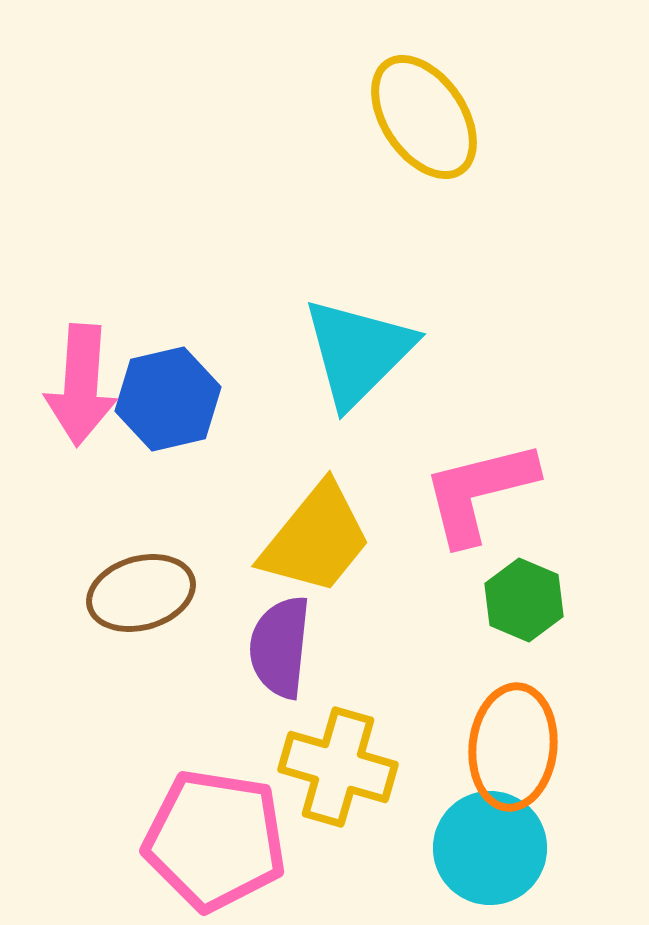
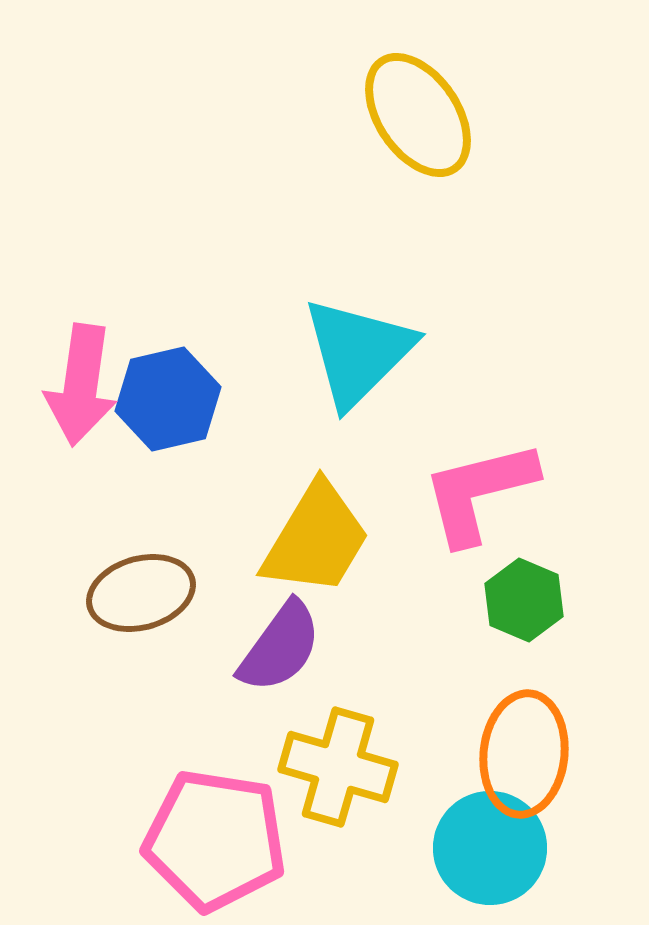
yellow ellipse: moved 6 px left, 2 px up
pink arrow: rotated 4 degrees clockwise
yellow trapezoid: rotated 8 degrees counterclockwise
purple semicircle: rotated 150 degrees counterclockwise
orange ellipse: moved 11 px right, 7 px down
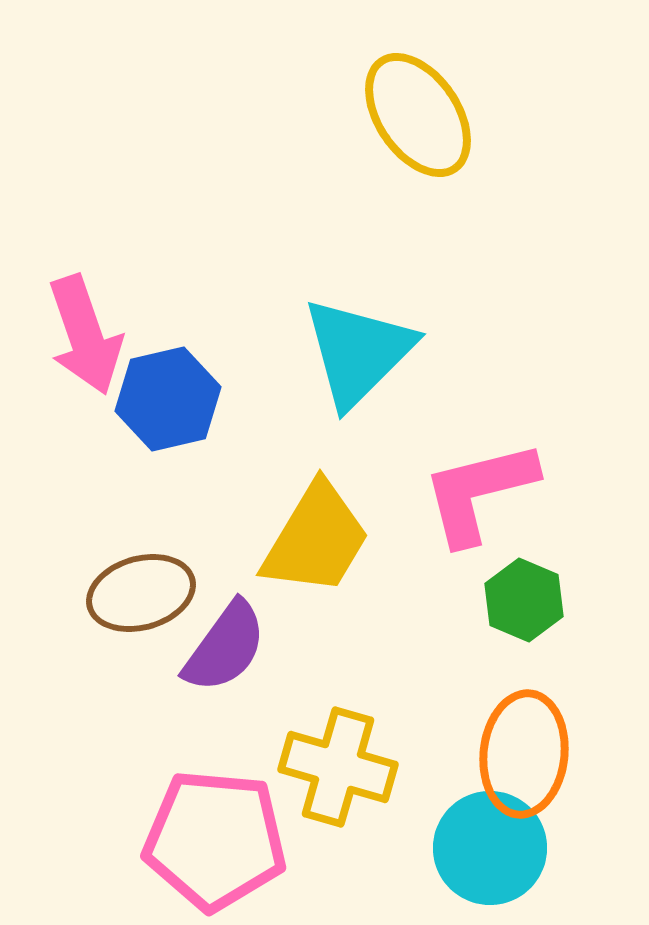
pink arrow: moved 4 px right, 50 px up; rotated 27 degrees counterclockwise
purple semicircle: moved 55 px left
pink pentagon: rotated 4 degrees counterclockwise
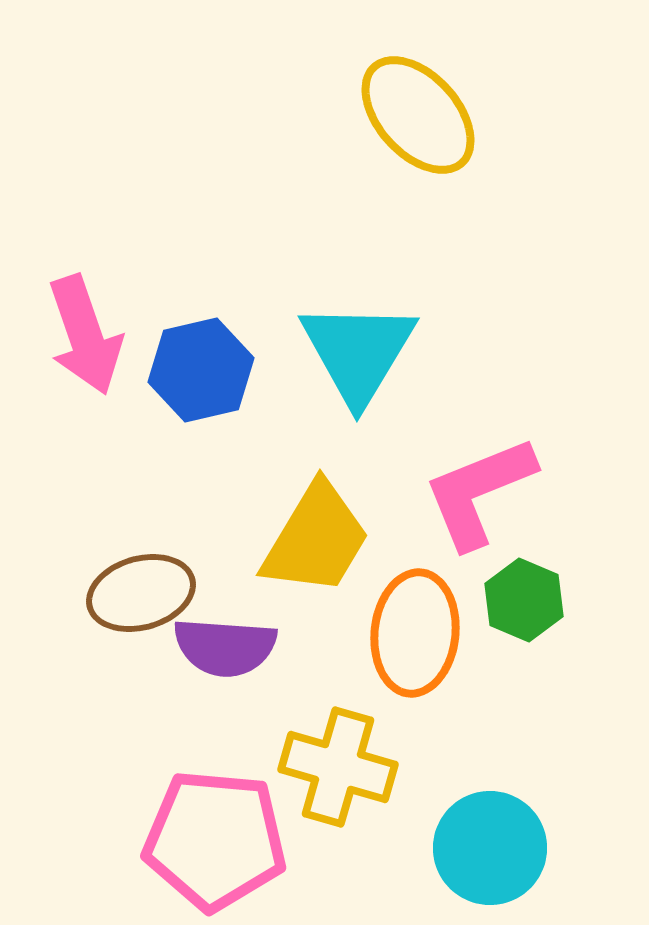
yellow ellipse: rotated 8 degrees counterclockwise
cyan triangle: rotated 14 degrees counterclockwise
blue hexagon: moved 33 px right, 29 px up
pink L-shape: rotated 8 degrees counterclockwise
purple semicircle: rotated 58 degrees clockwise
orange ellipse: moved 109 px left, 121 px up
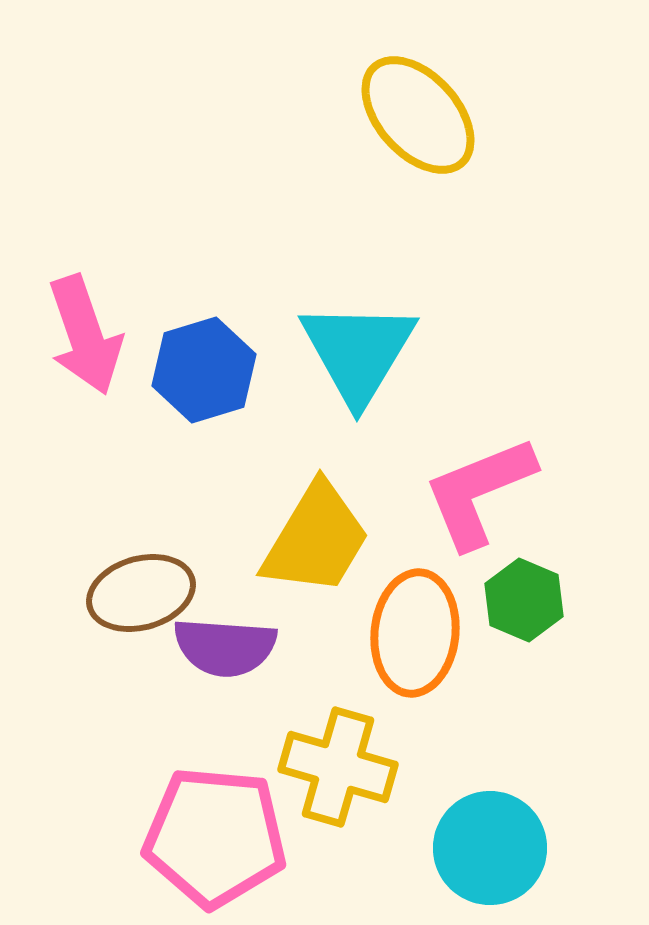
blue hexagon: moved 3 px right; rotated 4 degrees counterclockwise
pink pentagon: moved 3 px up
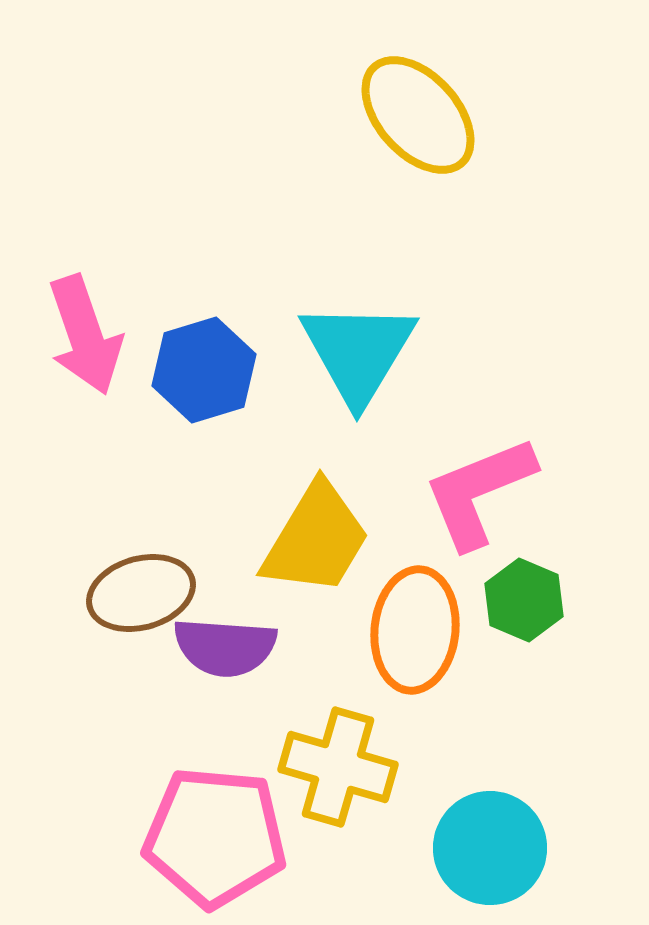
orange ellipse: moved 3 px up
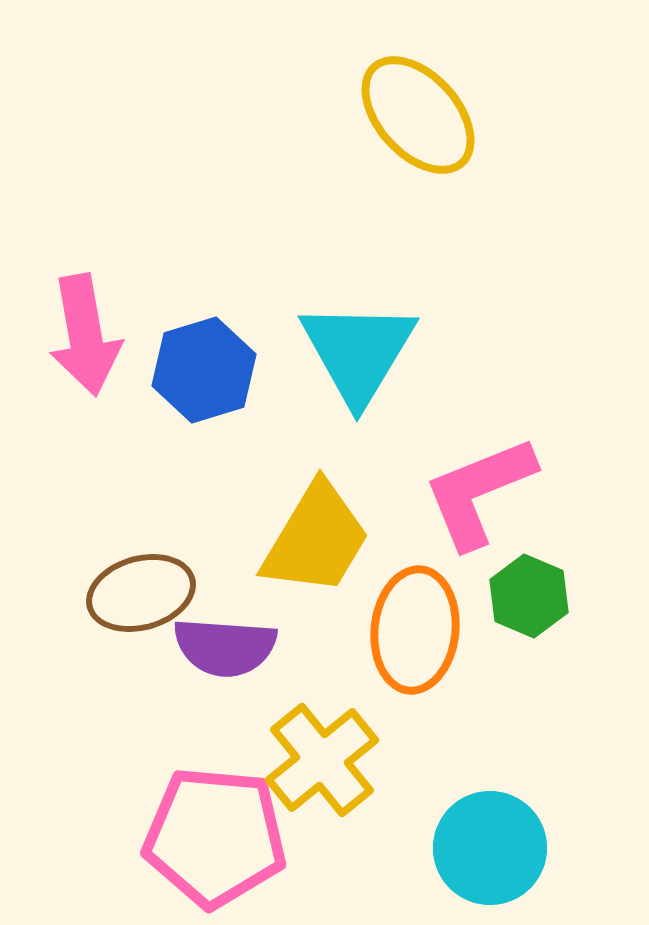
pink arrow: rotated 9 degrees clockwise
green hexagon: moved 5 px right, 4 px up
yellow cross: moved 16 px left, 7 px up; rotated 35 degrees clockwise
